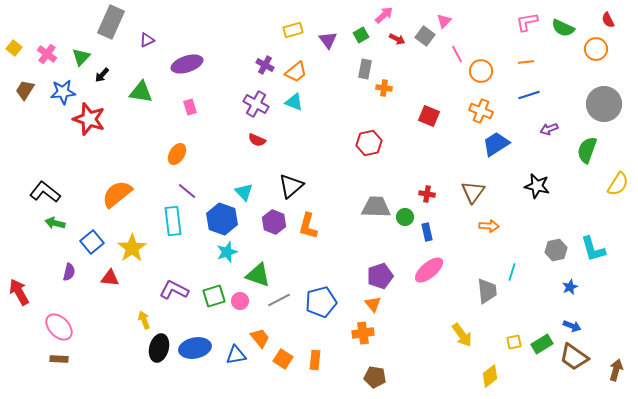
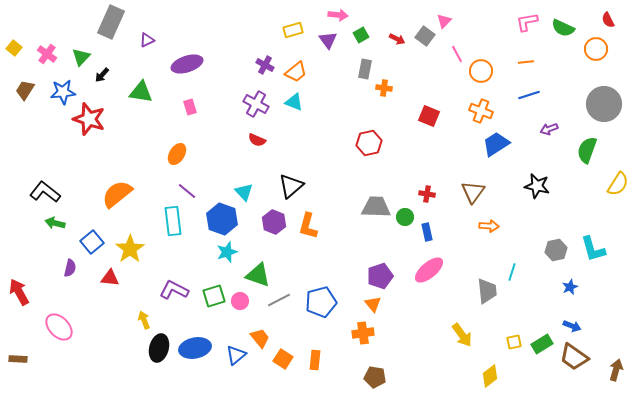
pink arrow at (384, 15): moved 46 px left; rotated 48 degrees clockwise
yellow star at (132, 248): moved 2 px left, 1 px down
purple semicircle at (69, 272): moved 1 px right, 4 px up
blue triangle at (236, 355): rotated 30 degrees counterclockwise
brown rectangle at (59, 359): moved 41 px left
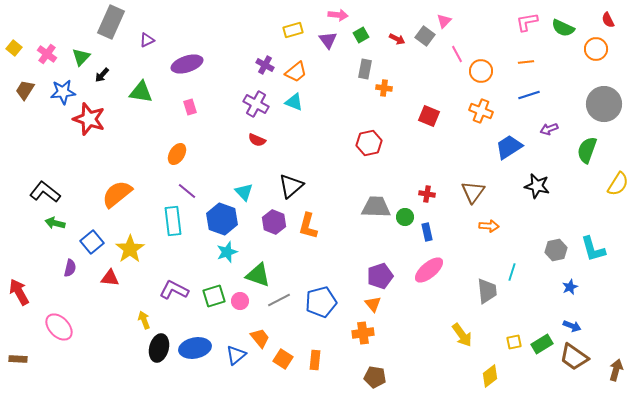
blue trapezoid at (496, 144): moved 13 px right, 3 px down
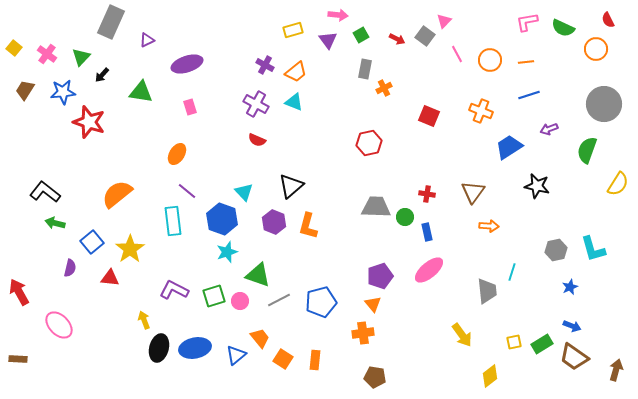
orange circle at (481, 71): moved 9 px right, 11 px up
orange cross at (384, 88): rotated 35 degrees counterclockwise
red star at (89, 119): moved 3 px down
pink ellipse at (59, 327): moved 2 px up
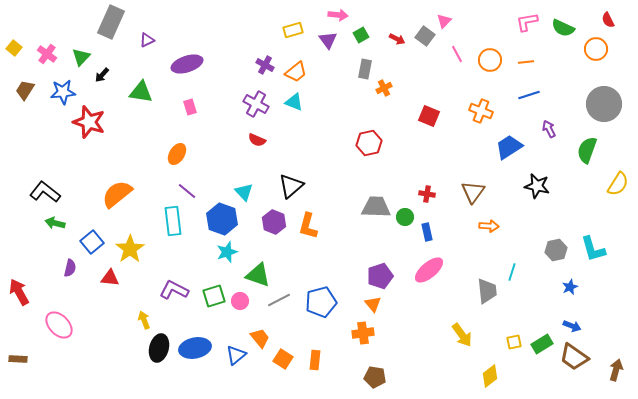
purple arrow at (549, 129): rotated 84 degrees clockwise
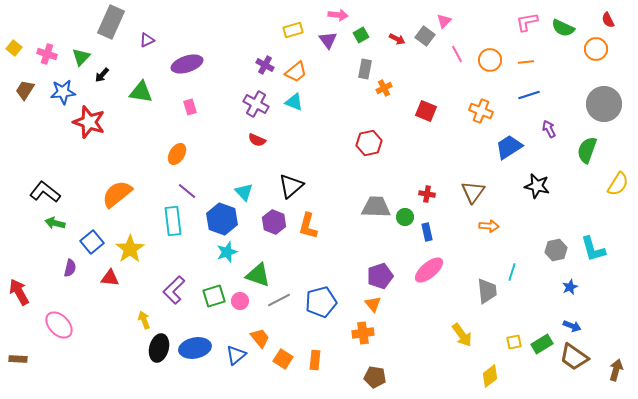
pink cross at (47, 54): rotated 18 degrees counterclockwise
red square at (429, 116): moved 3 px left, 5 px up
purple L-shape at (174, 290): rotated 72 degrees counterclockwise
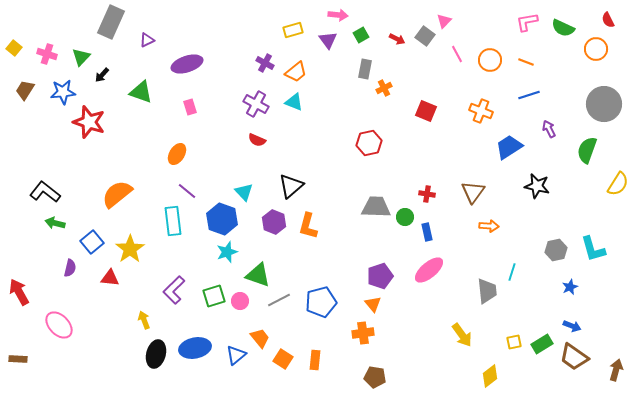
orange line at (526, 62): rotated 28 degrees clockwise
purple cross at (265, 65): moved 2 px up
green triangle at (141, 92): rotated 10 degrees clockwise
black ellipse at (159, 348): moved 3 px left, 6 px down
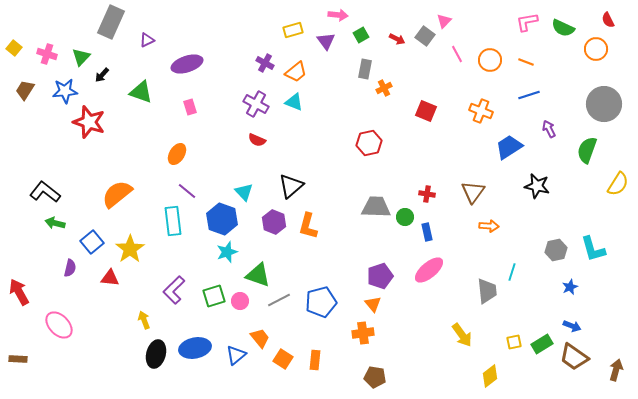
purple triangle at (328, 40): moved 2 px left, 1 px down
blue star at (63, 92): moved 2 px right, 1 px up
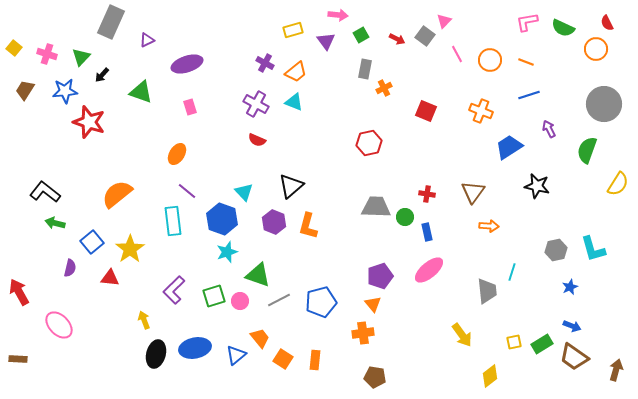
red semicircle at (608, 20): moved 1 px left, 3 px down
